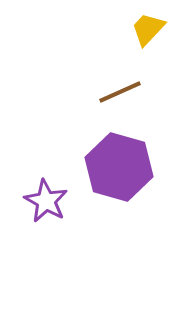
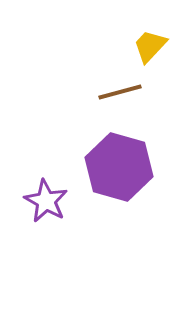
yellow trapezoid: moved 2 px right, 17 px down
brown line: rotated 9 degrees clockwise
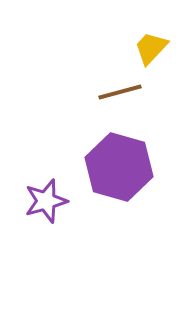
yellow trapezoid: moved 1 px right, 2 px down
purple star: rotated 27 degrees clockwise
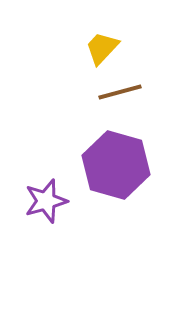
yellow trapezoid: moved 49 px left
purple hexagon: moved 3 px left, 2 px up
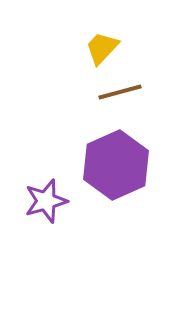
purple hexagon: rotated 20 degrees clockwise
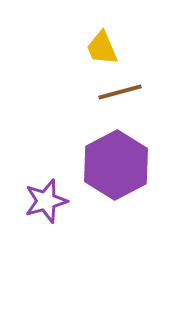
yellow trapezoid: rotated 66 degrees counterclockwise
purple hexagon: rotated 4 degrees counterclockwise
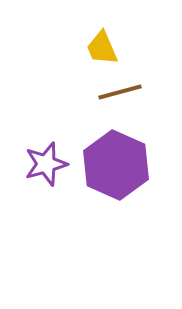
purple hexagon: rotated 8 degrees counterclockwise
purple star: moved 37 px up
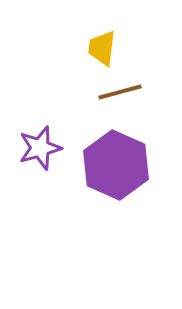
yellow trapezoid: rotated 30 degrees clockwise
purple star: moved 6 px left, 16 px up
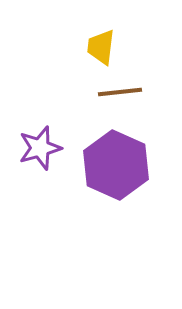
yellow trapezoid: moved 1 px left, 1 px up
brown line: rotated 9 degrees clockwise
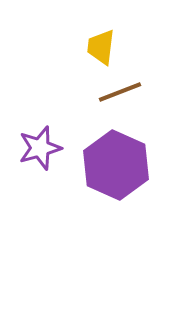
brown line: rotated 15 degrees counterclockwise
